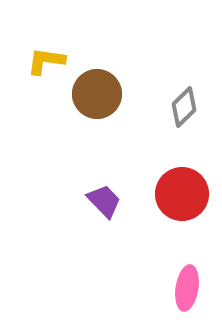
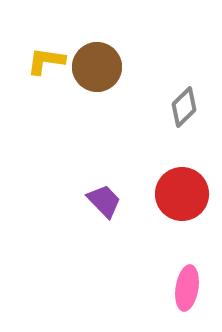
brown circle: moved 27 px up
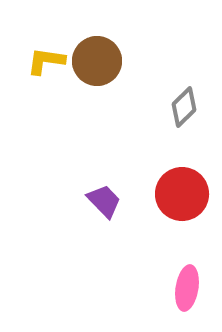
brown circle: moved 6 px up
